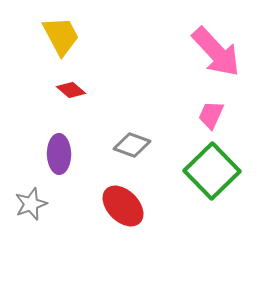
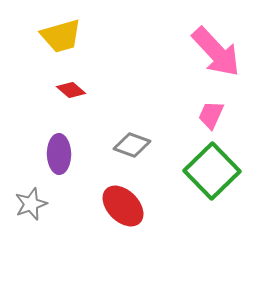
yellow trapezoid: rotated 102 degrees clockwise
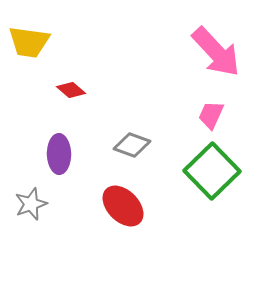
yellow trapezoid: moved 32 px left, 6 px down; rotated 24 degrees clockwise
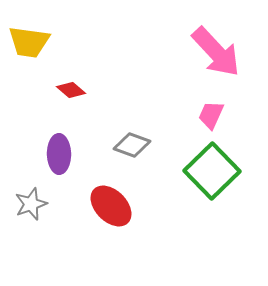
red ellipse: moved 12 px left
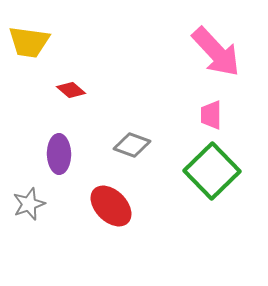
pink trapezoid: rotated 24 degrees counterclockwise
gray star: moved 2 px left
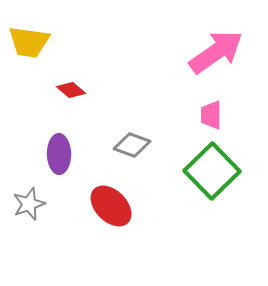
pink arrow: rotated 82 degrees counterclockwise
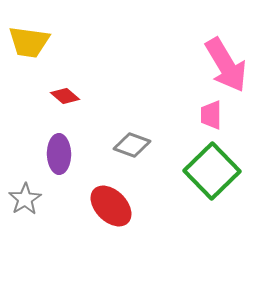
pink arrow: moved 10 px right, 13 px down; rotated 94 degrees clockwise
red diamond: moved 6 px left, 6 px down
gray star: moved 4 px left, 5 px up; rotated 12 degrees counterclockwise
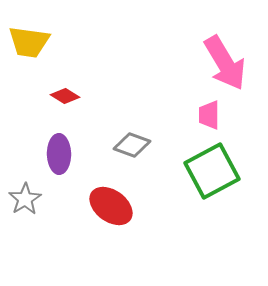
pink arrow: moved 1 px left, 2 px up
red diamond: rotated 8 degrees counterclockwise
pink trapezoid: moved 2 px left
green square: rotated 16 degrees clockwise
red ellipse: rotated 9 degrees counterclockwise
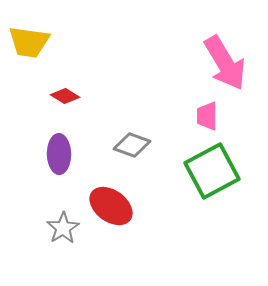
pink trapezoid: moved 2 px left, 1 px down
gray star: moved 38 px right, 29 px down
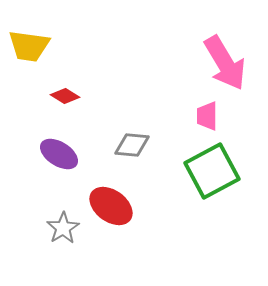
yellow trapezoid: moved 4 px down
gray diamond: rotated 15 degrees counterclockwise
purple ellipse: rotated 57 degrees counterclockwise
